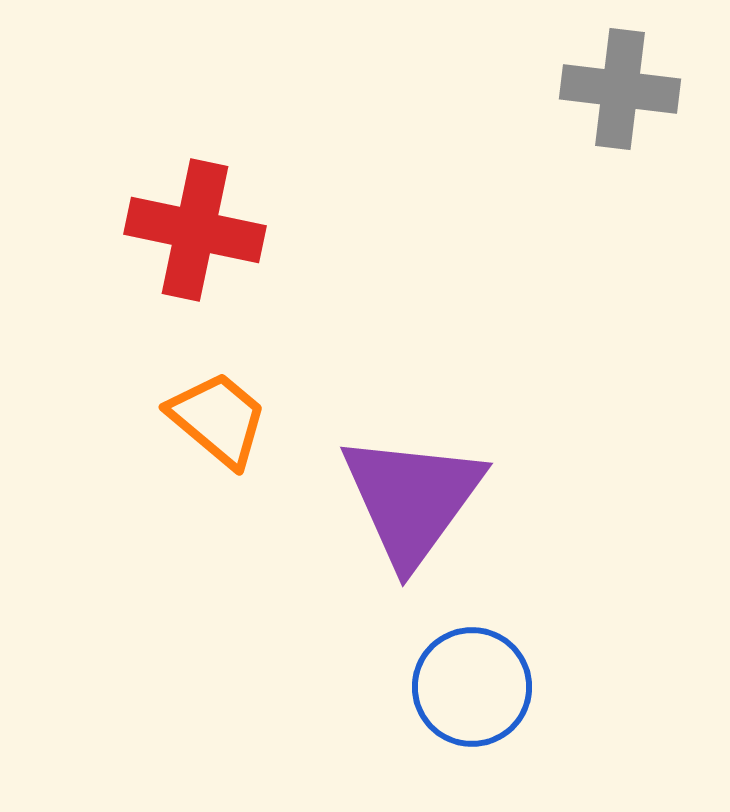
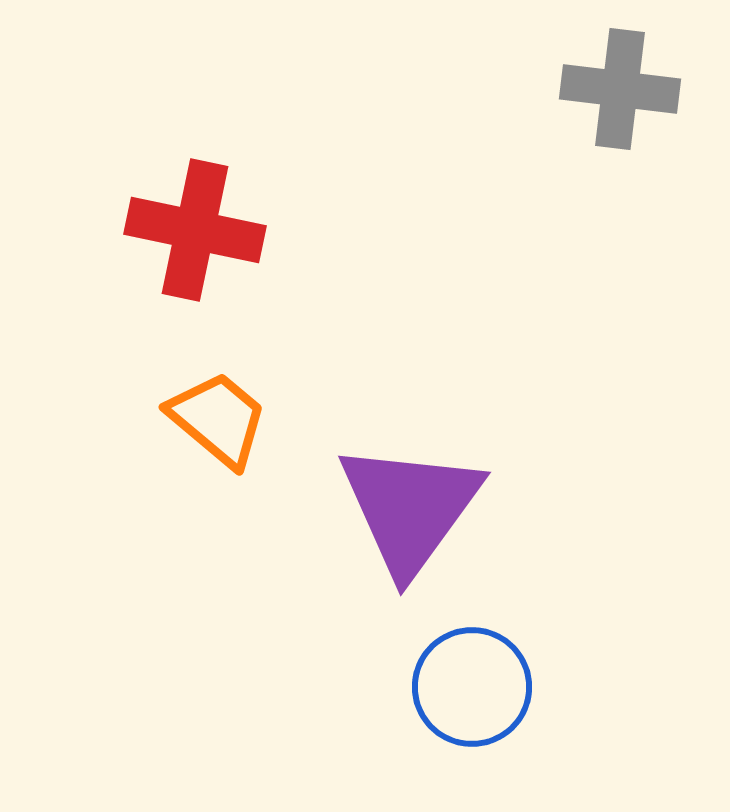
purple triangle: moved 2 px left, 9 px down
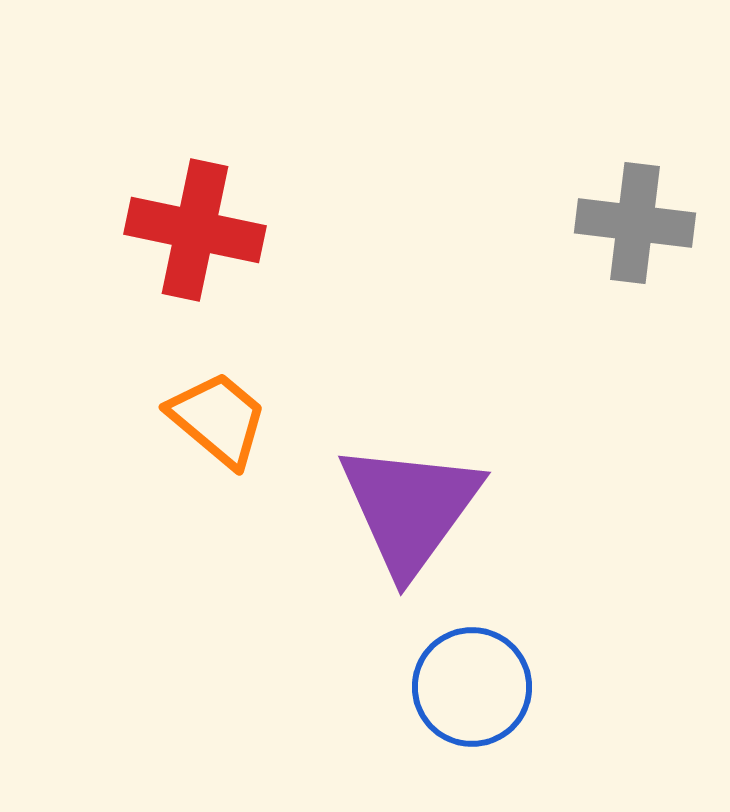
gray cross: moved 15 px right, 134 px down
